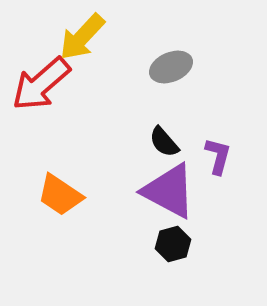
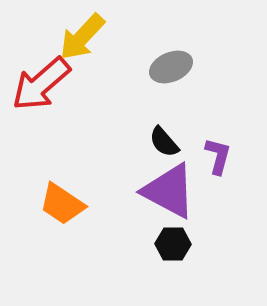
orange trapezoid: moved 2 px right, 9 px down
black hexagon: rotated 16 degrees clockwise
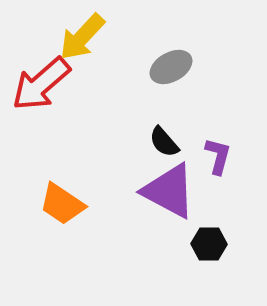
gray ellipse: rotated 6 degrees counterclockwise
black hexagon: moved 36 px right
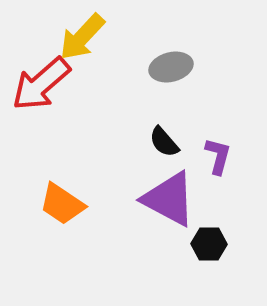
gray ellipse: rotated 15 degrees clockwise
purple triangle: moved 8 px down
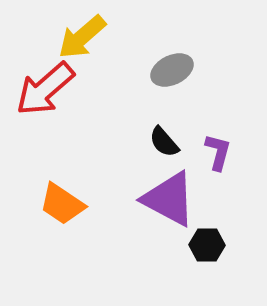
yellow arrow: rotated 6 degrees clockwise
gray ellipse: moved 1 px right, 3 px down; rotated 12 degrees counterclockwise
red arrow: moved 4 px right, 5 px down
purple L-shape: moved 4 px up
black hexagon: moved 2 px left, 1 px down
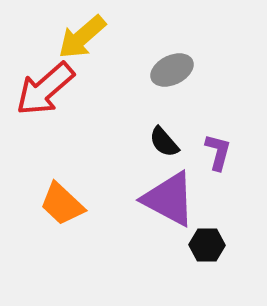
orange trapezoid: rotated 9 degrees clockwise
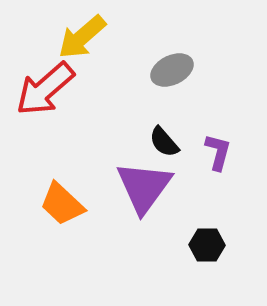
purple triangle: moved 25 px left, 12 px up; rotated 38 degrees clockwise
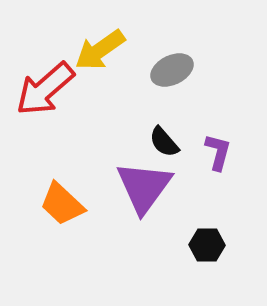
yellow arrow: moved 18 px right, 13 px down; rotated 6 degrees clockwise
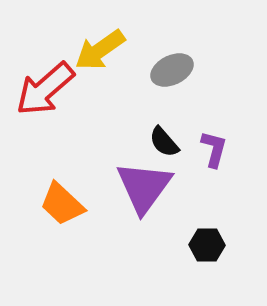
purple L-shape: moved 4 px left, 3 px up
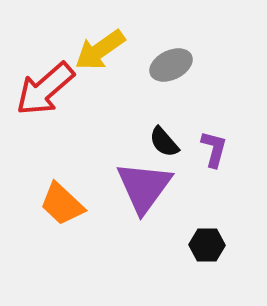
gray ellipse: moved 1 px left, 5 px up
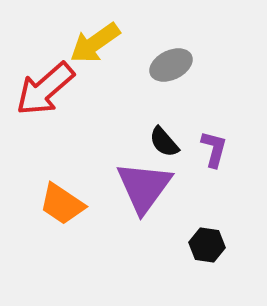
yellow arrow: moved 5 px left, 7 px up
orange trapezoid: rotated 9 degrees counterclockwise
black hexagon: rotated 8 degrees clockwise
